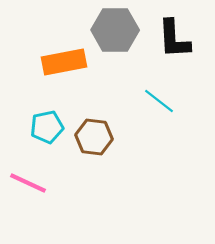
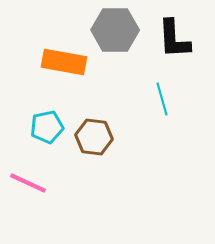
orange rectangle: rotated 21 degrees clockwise
cyan line: moved 3 px right, 2 px up; rotated 36 degrees clockwise
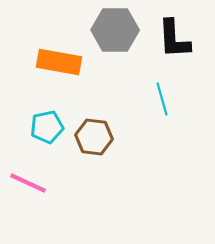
orange rectangle: moved 5 px left
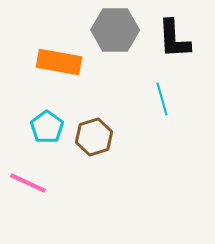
cyan pentagon: rotated 24 degrees counterclockwise
brown hexagon: rotated 24 degrees counterclockwise
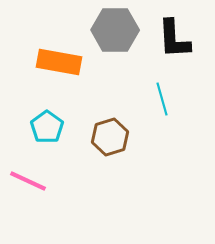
brown hexagon: moved 16 px right
pink line: moved 2 px up
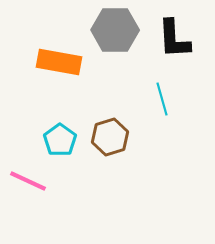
cyan pentagon: moved 13 px right, 13 px down
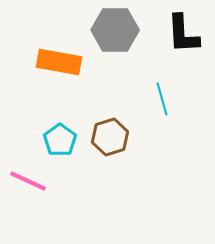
black L-shape: moved 9 px right, 5 px up
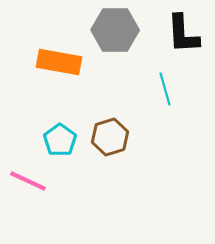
cyan line: moved 3 px right, 10 px up
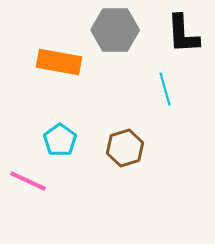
brown hexagon: moved 15 px right, 11 px down
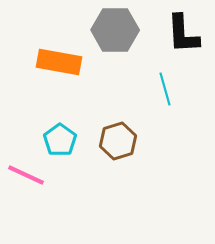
brown hexagon: moved 7 px left, 7 px up
pink line: moved 2 px left, 6 px up
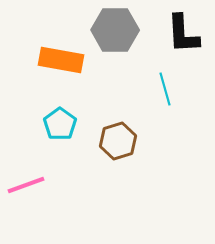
orange rectangle: moved 2 px right, 2 px up
cyan pentagon: moved 16 px up
pink line: moved 10 px down; rotated 45 degrees counterclockwise
